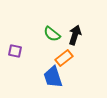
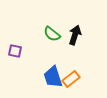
orange rectangle: moved 7 px right, 21 px down
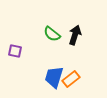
blue trapezoid: moved 1 px right; rotated 35 degrees clockwise
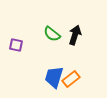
purple square: moved 1 px right, 6 px up
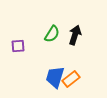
green semicircle: rotated 96 degrees counterclockwise
purple square: moved 2 px right, 1 px down; rotated 16 degrees counterclockwise
blue trapezoid: moved 1 px right
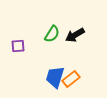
black arrow: rotated 138 degrees counterclockwise
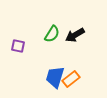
purple square: rotated 16 degrees clockwise
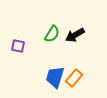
orange rectangle: moved 3 px right, 1 px up; rotated 12 degrees counterclockwise
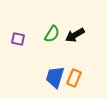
purple square: moved 7 px up
orange rectangle: rotated 18 degrees counterclockwise
